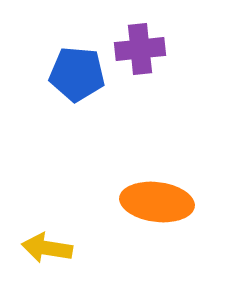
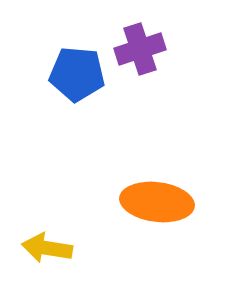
purple cross: rotated 12 degrees counterclockwise
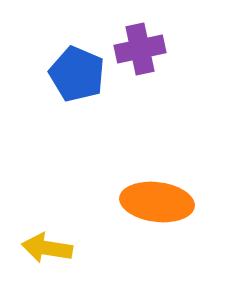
purple cross: rotated 6 degrees clockwise
blue pentagon: rotated 18 degrees clockwise
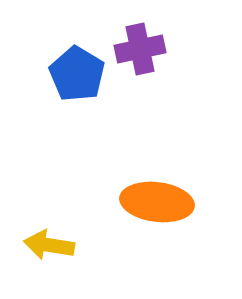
blue pentagon: rotated 8 degrees clockwise
yellow arrow: moved 2 px right, 3 px up
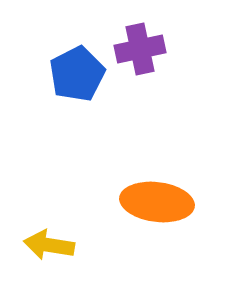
blue pentagon: rotated 14 degrees clockwise
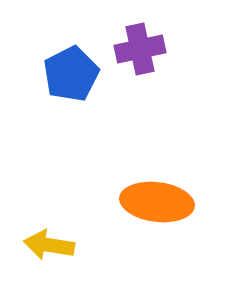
blue pentagon: moved 6 px left
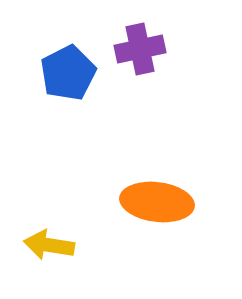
blue pentagon: moved 3 px left, 1 px up
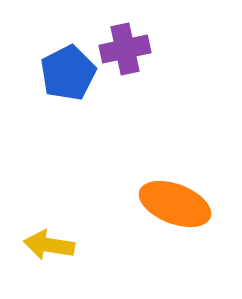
purple cross: moved 15 px left
orange ellipse: moved 18 px right, 2 px down; rotated 14 degrees clockwise
